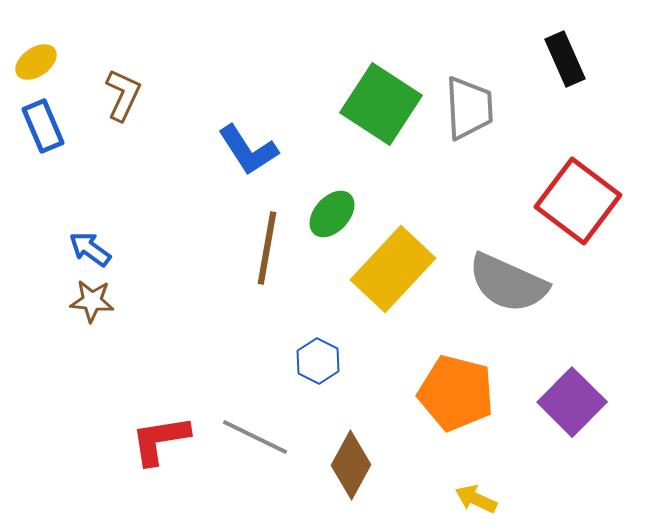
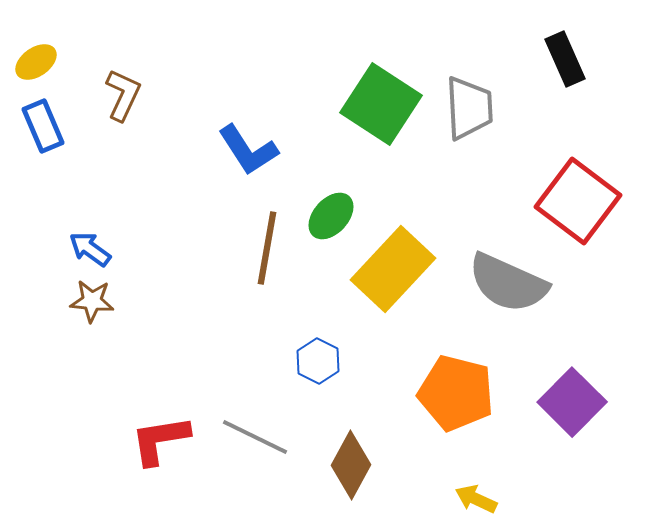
green ellipse: moved 1 px left, 2 px down
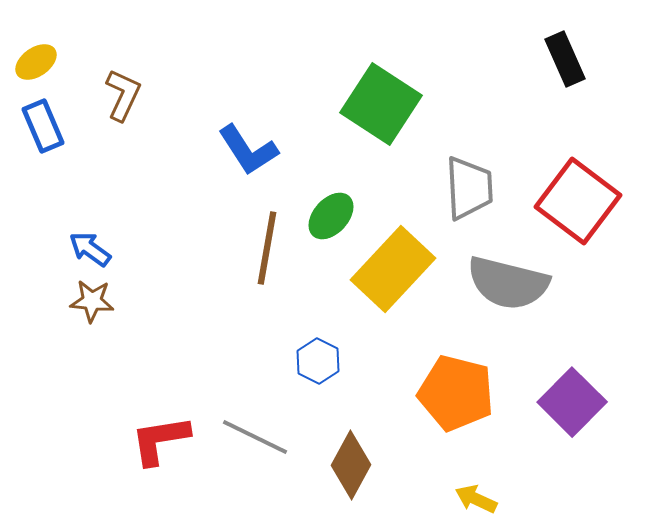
gray trapezoid: moved 80 px down
gray semicircle: rotated 10 degrees counterclockwise
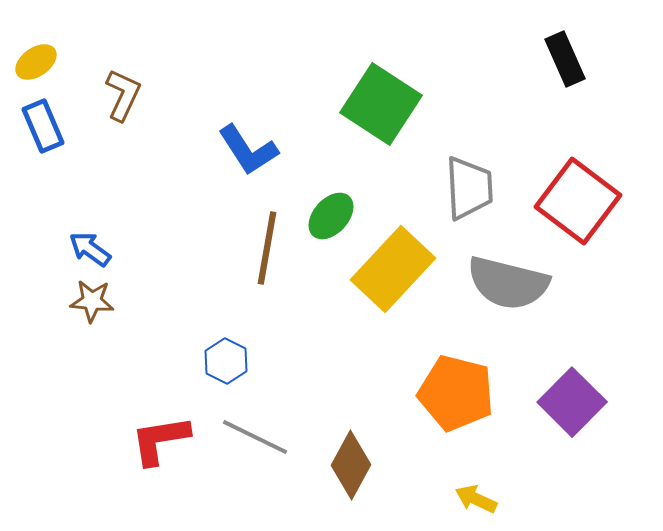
blue hexagon: moved 92 px left
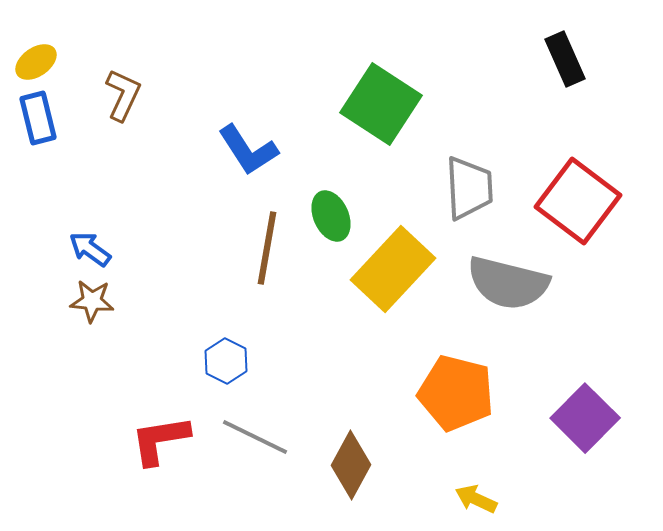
blue rectangle: moved 5 px left, 8 px up; rotated 9 degrees clockwise
green ellipse: rotated 66 degrees counterclockwise
purple square: moved 13 px right, 16 px down
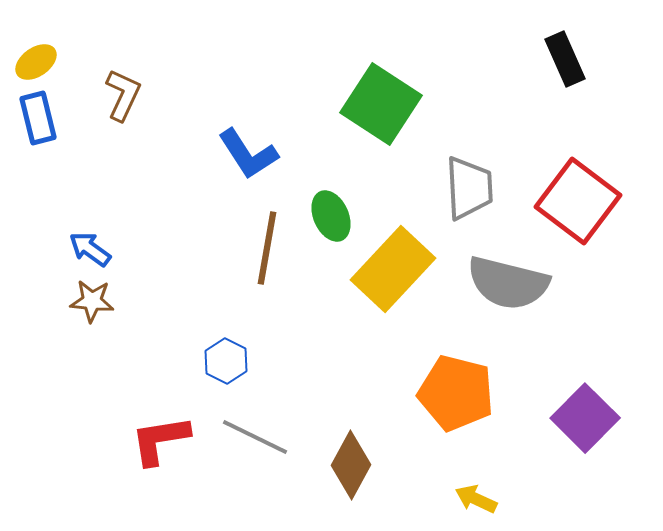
blue L-shape: moved 4 px down
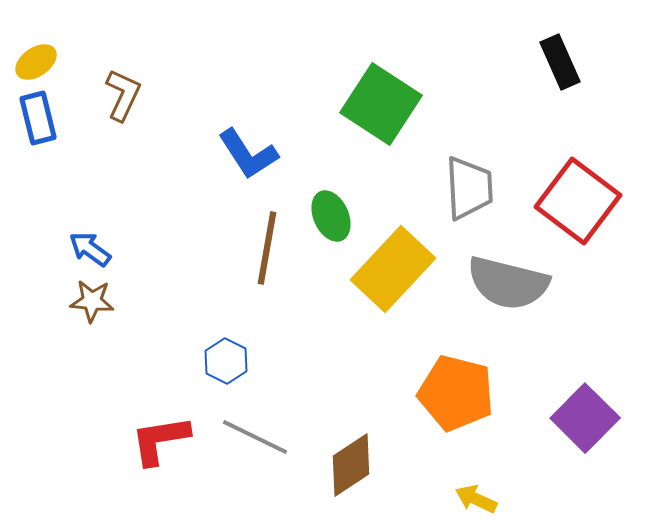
black rectangle: moved 5 px left, 3 px down
brown diamond: rotated 28 degrees clockwise
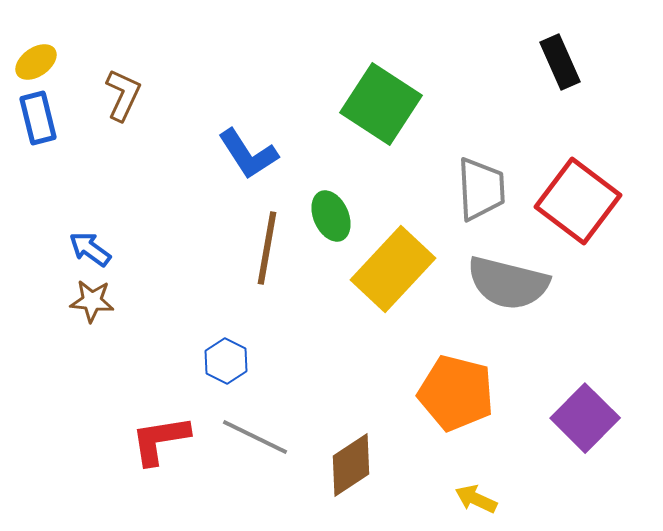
gray trapezoid: moved 12 px right, 1 px down
